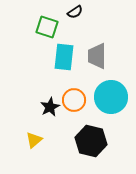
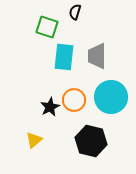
black semicircle: rotated 140 degrees clockwise
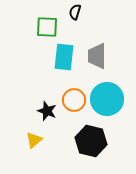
green square: rotated 15 degrees counterclockwise
cyan circle: moved 4 px left, 2 px down
black star: moved 3 px left, 4 px down; rotated 24 degrees counterclockwise
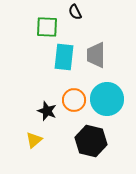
black semicircle: rotated 42 degrees counterclockwise
gray trapezoid: moved 1 px left, 1 px up
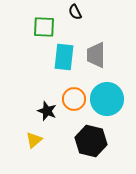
green square: moved 3 px left
orange circle: moved 1 px up
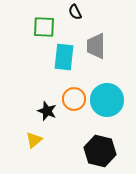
gray trapezoid: moved 9 px up
cyan circle: moved 1 px down
black hexagon: moved 9 px right, 10 px down
